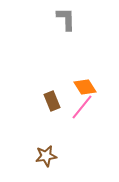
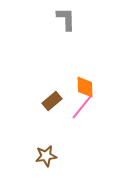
orange diamond: rotated 30 degrees clockwise
brown rectangle: rotated 72 degrees clockwise
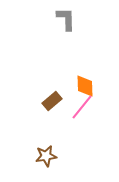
orange diamond: moved 1 px up
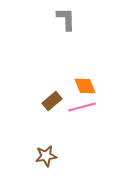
orange diamond: rotated 20 degrees counterclockwise
pink line: rotated 36 degrees clockwise
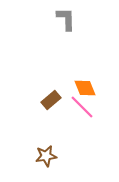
orange diamond: moved 2 px down
brown rectangle: moved 1 px left, 1 px up
pink line: rotated 60 degrees clockwise
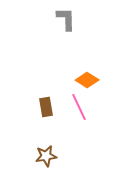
orange diamond: moved 2 px right, 8 px up; rotated 35 degrees counterclockwise
brown rectangle: moved 5 px left, 7 px down; rotated 60 degrees counterclockwise
pink line: moved 3 px left; rotated 20 degrees clockwise
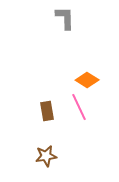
gray L-shape: moved 1 px left, 1 px up
brown rectangle: moved 1 px right, 4 px down
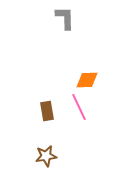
orange diamond: rotated 35 degrees counterclockwise
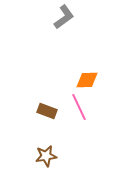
gray L-shape: moved 1 px left, 1 px up; rotated 55 degrees clockwise
brown rectangle: rotated 60 degrees counterclockwise
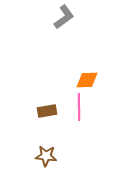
pink line: rotated 24 degrees clockwise
brown rectangle: rotated 30 degrees counterclockwise
brown star: rotated 15 degrees clockwise
